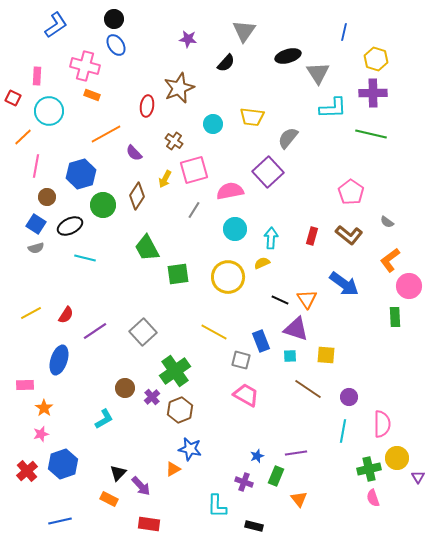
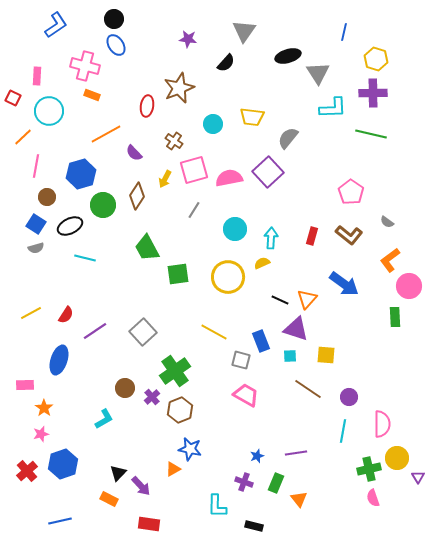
pink semicircle at (230, 191): moved 1 px left, 13 px up
orange triangle at (307, 299): rotated 15 degrees clockwise
green rectangle at (276, 476): moved 7 px down
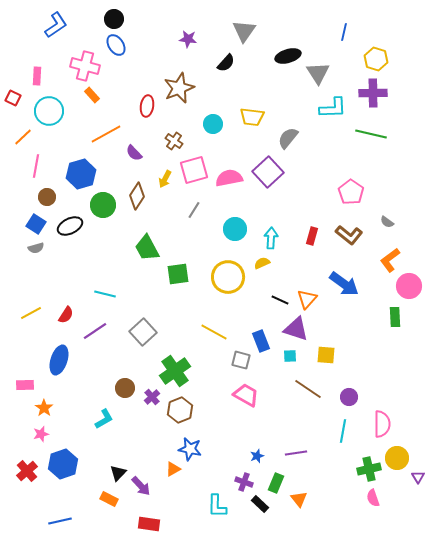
orange rectangle at (92, 95): rotated 28 degrees clockwise
cyan line at (85, 258): moved 20 px right, 36 px down
black rectangle at (254, 526): moved 6 px right, 22 px up; rotated 30 degrees clockwise
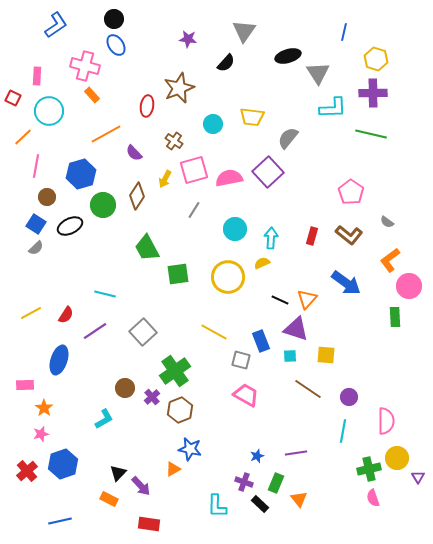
gray semicircle at (36, 248): rotated 28 degrees counterclockwise
blue arrow at (344, 284): moved 2 px right, 1 px up
pink semicircle at (382, 424): moved 4 px right, 3 px up
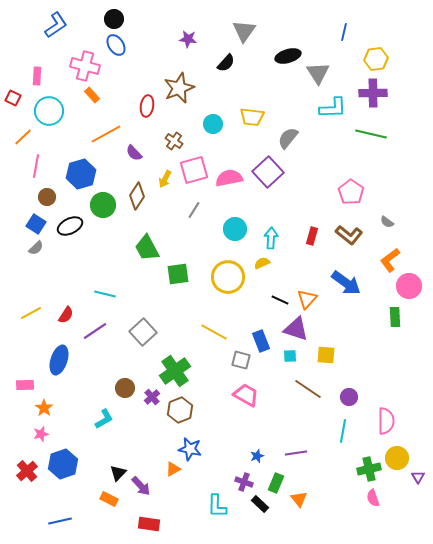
yellow hexagon at (376, 59): rotated 25 degrees counterclockwise
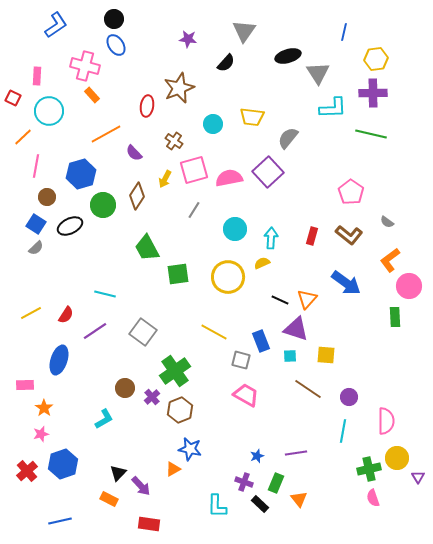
gray square at (143, 332): rotated 12 degrees counterclockwise
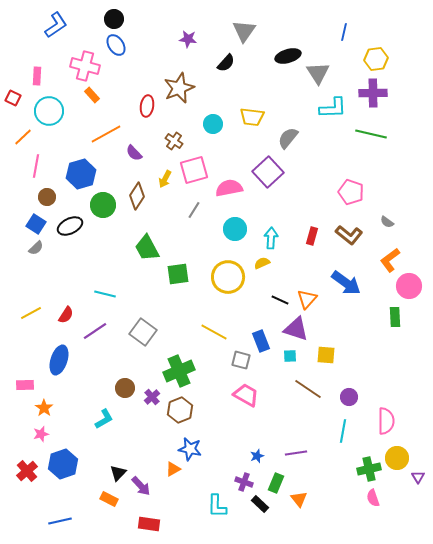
pink semicircle at (229, 178): moved 10 px down
pink pentagon at (351, 192): rotated 15 degrees counterclockwise
green cross at (175, 371): moved 4 px right; rotated 12 degrees clockwise
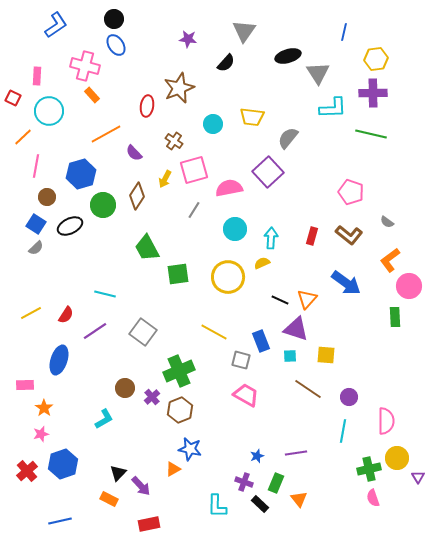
red rectangle at (149, 524): rotated 20 degrees counterclockwise
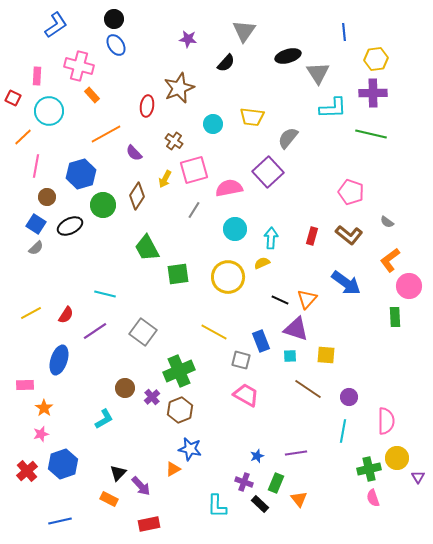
blue line at (344, 32): rotated 18 degrees counterclockwise
pink cross at (85, 66): moved 6 px left
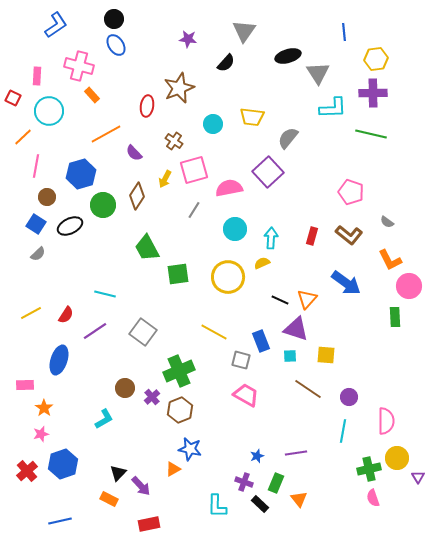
gray semicircle at (36, 248): moved 2 px right, 6 px down
orange L-shape at (390, 260): rotated 80 degrees counterclockwise
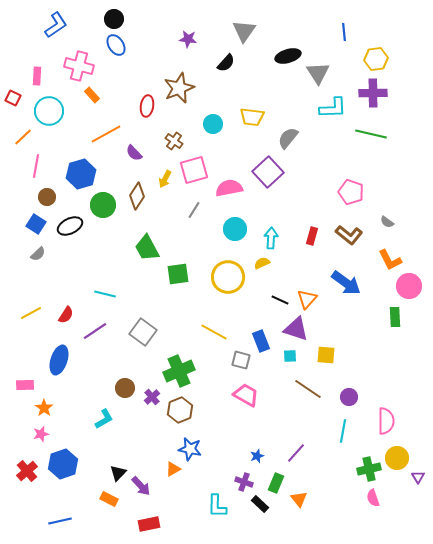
purple line at (296, 453): rotated 40 degrees counterclockwise
